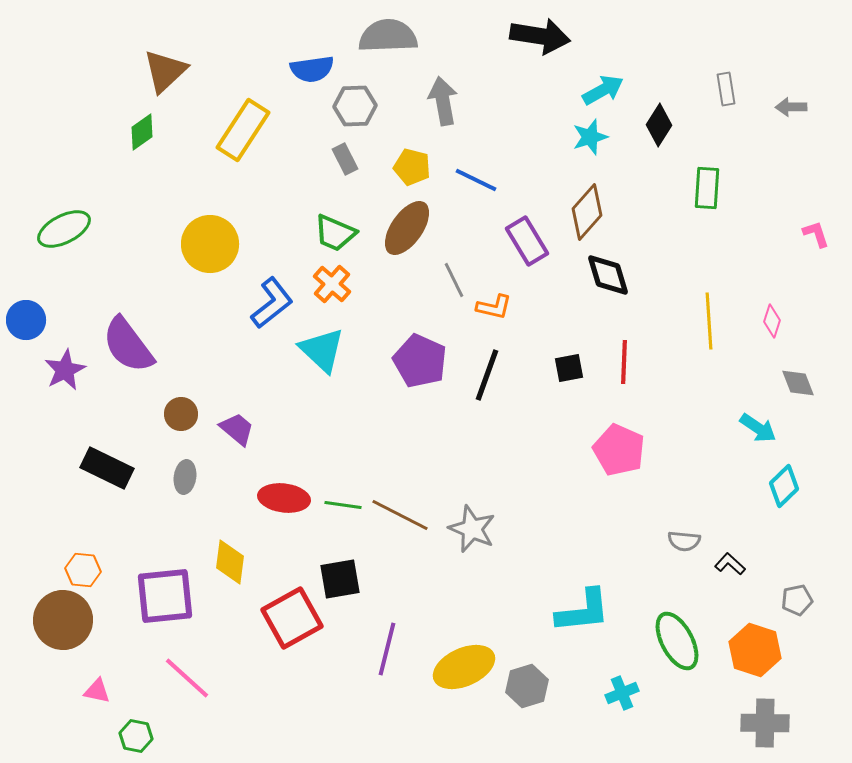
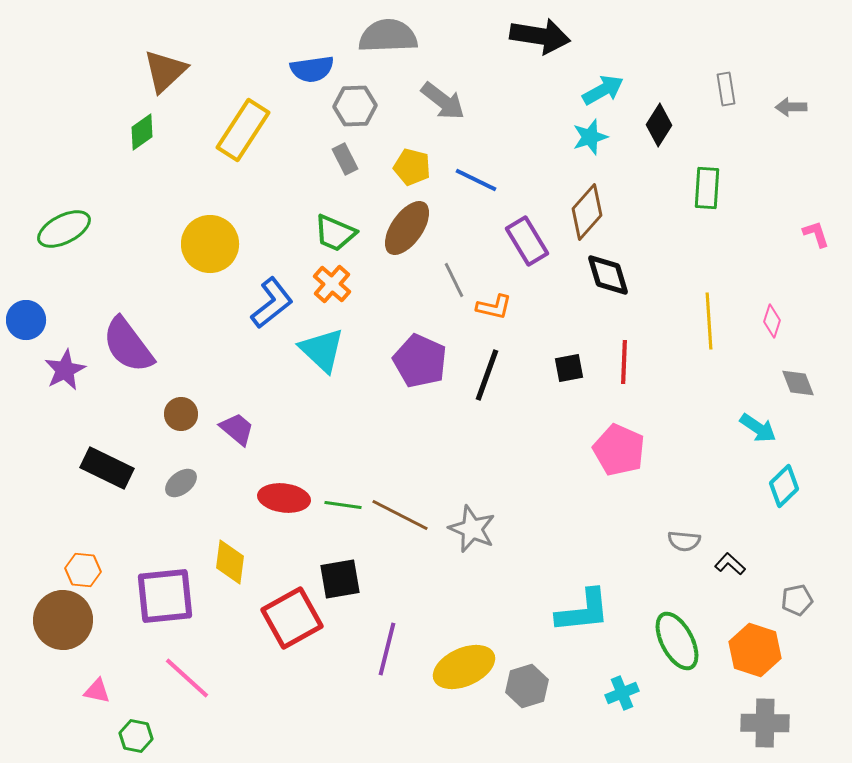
gray arrow at (443, 101): rotated 138 degrees clockwise
gray ellipse at (185, 477): moved 4 px left, 6 px down; rotated 44 degrees clockwise
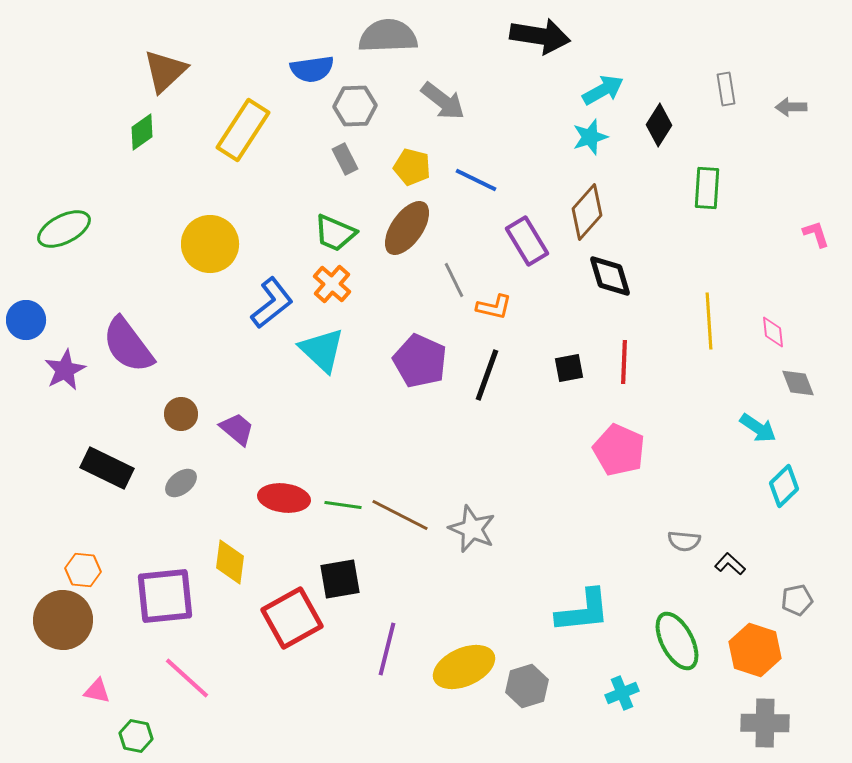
black diamond at (608, 275): moved 2 px right, 1 px down
pink diamond at (772, 321): moved 1 px right, 11 px down; rotated 24 degrees counterclockwise
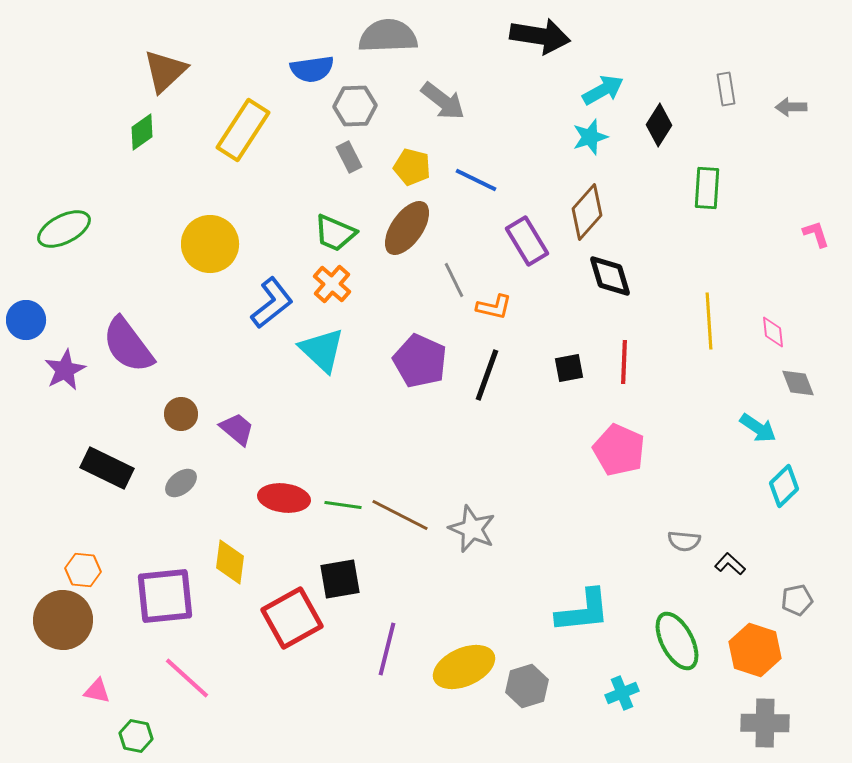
gray rectangle at (345, 159): moved 4 px right, 2 px up
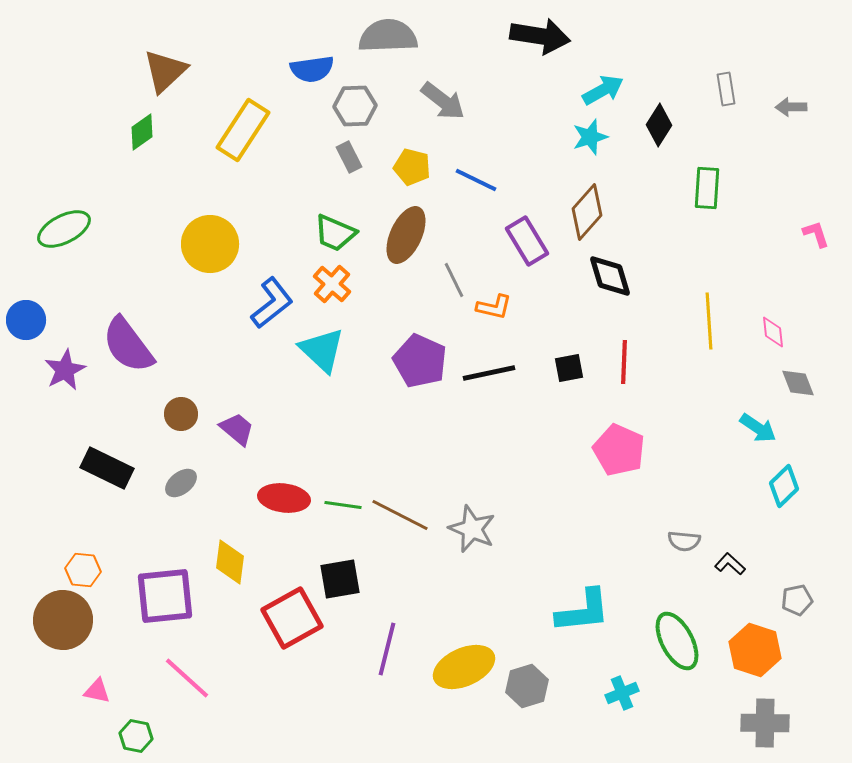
brown ellipse at (407, 228): moved 1 px left, 7 px down; rotated 10 degrees counterclockwise
black line at (487, 375): moved 2 px right, 2 px up; rotated 58 degrees clockwise
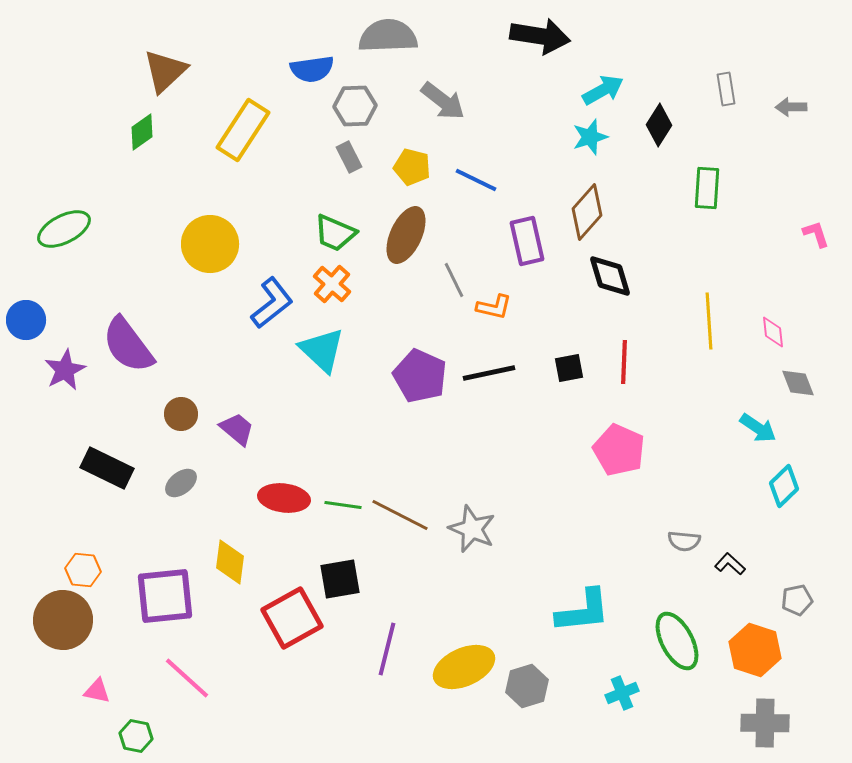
purple rectangle at (527, 241): rotated 18 degrees clockwise
purple pentagon at (420, 361): moved 15 px down
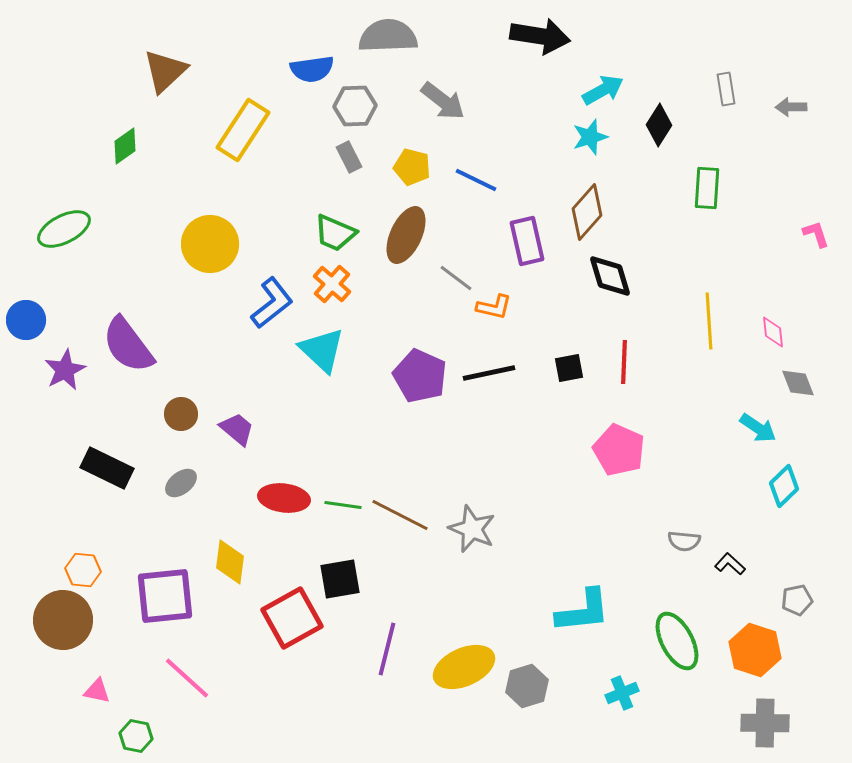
green diamond at (142, 132): moved 17 px left, 14 px down
gray line at (454, 280): moved 2 px right, 2 px up; rotated 27 degrees counterclockwise
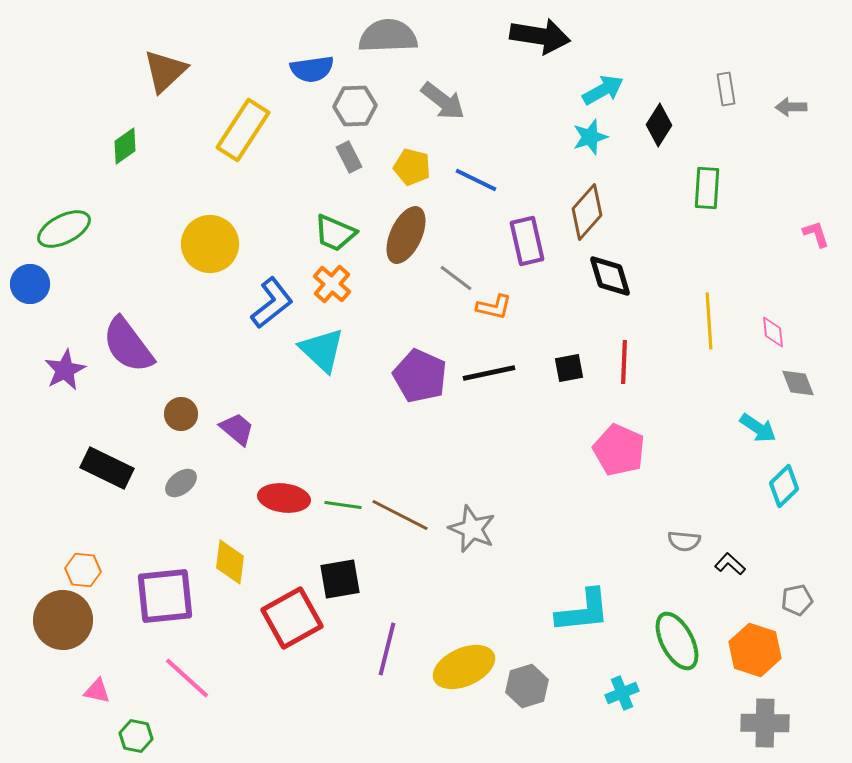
blue circle at (26, 320): moved 4 px right, 36 px up
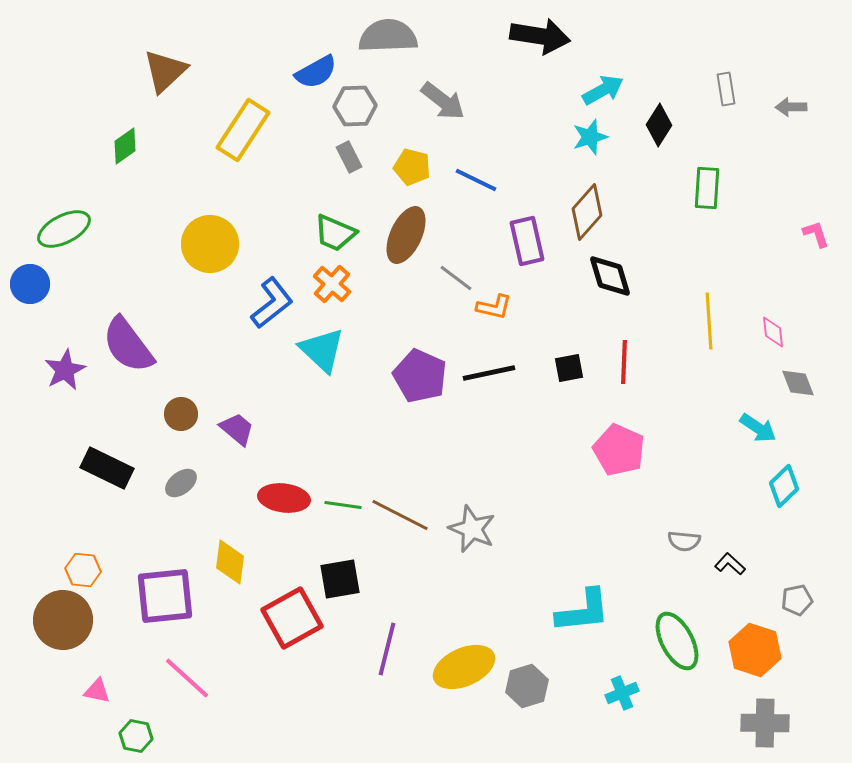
blue semicircle at (312, 69): moved 4 px right, 3 px down; rotated 21 degrees counterclockwise
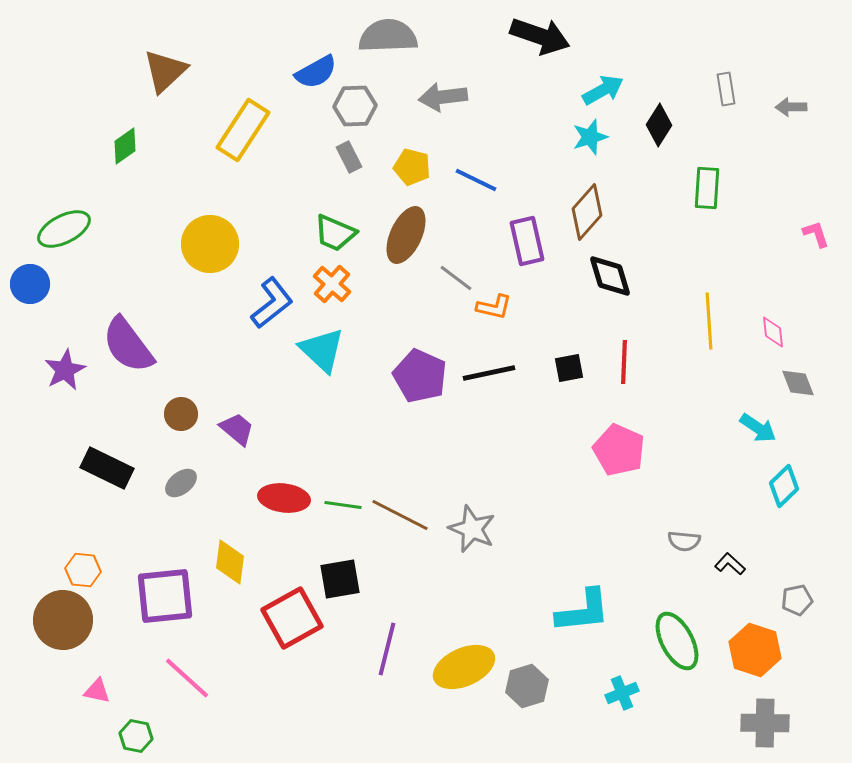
black arrow at (540, 36): rotated 10 degrees clockwise
gray arrow at (443, 101): moved 4 px up; rotated 135 degrees clockwise
